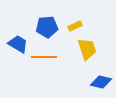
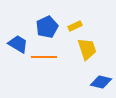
blue pentagon: rotated 20 degrees counterclockwise
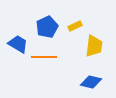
yellow trapezoid: moved 7 px right, 3 px up; rotated 25 degrees clockwise
blue diamond: moved 10 px left
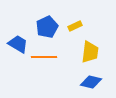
yellow trapezoid: moved 4 px left, 6 px down
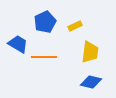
blue pentagon: moved 2 px left, 5 px up
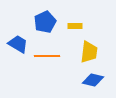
yellow rectangle: rotated 24 degrees clockwise
yellow trapezoid: moved 1 px left
orange line: moved 3 px right, 1 px up
blue diamond: moved 2 px right, 2 px up
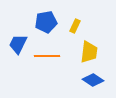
blue pentagon: moved 1 px right; rotated 15 degrees clockwise
yellow rectangle: rotated 64 degrees counterclockwise
blue trapezoid: rotated 95 degrees counterclockwise
blue diamond: rotated 20 degrees clockwise
